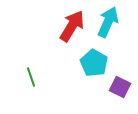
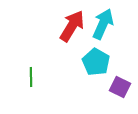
cyan arrow: moved 5 px left, 2 px down
cyan pentagon: moved 2 px right, 1 px up
green line: rotated 18 degrees clockwise
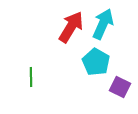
red arrow: moved 1 px left, 1 px down
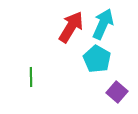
cyan pentagon: moved 1 px right, 3 px up
purple square: moved 3 px left, 5 px down; rotated 15 degrees clockwise
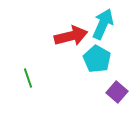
red arrow: moved 9 px down; rotated 44 degrees clockwise
green line: moved 3 px left, 1 px down; rotated 18 degrees counterclockwise
